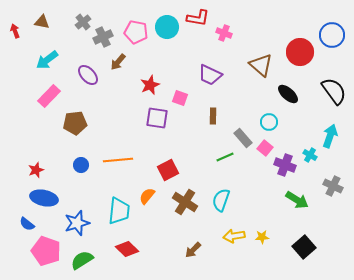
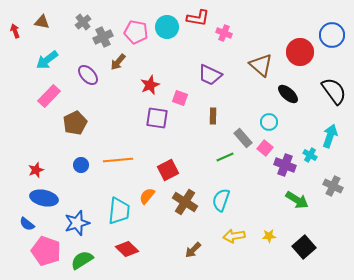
brown pentagon at (75, 123): rotated 20 degrees counterclockwise
yellow star at (262, 237): moved 7 px right, 1 px up
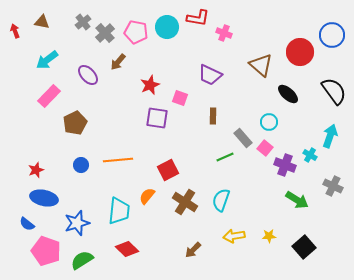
gray cross at (103, 37): moved 2 px right, 4 px up; rotated 18 degrees counterclockwise
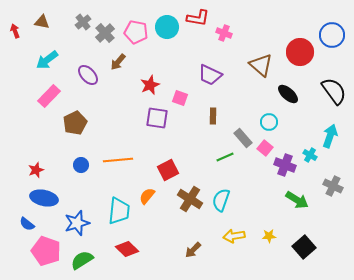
brown cross at (185, 202): moved 5 px right, 3 px up
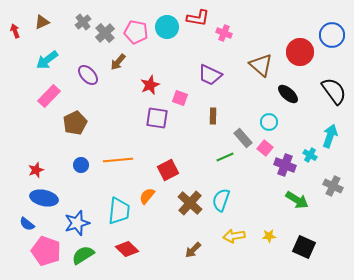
brown triangle at (42, 22): rotated 35 degrees counterclockwise
brown cross at (190, 199): moved 4 px down; rotated 10 degrees clockwise
black square at (304, 247): rotated 25 degrees counterclockwise
green semicircle at (82, 260): moved 1 px right, 5 px up
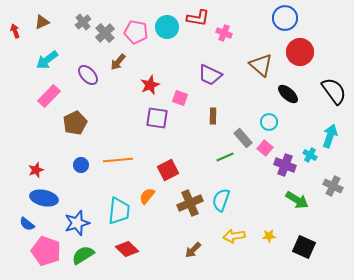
blue circle at (332, 35): moved 47 px left, 17 px up
brown cross at (190, 203): rotated 25 degrees clockwise
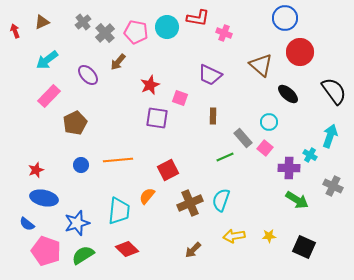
purple cross at (285, 165): moved 4 px right, 3 px down; rotated 20 degrees counterclockwise
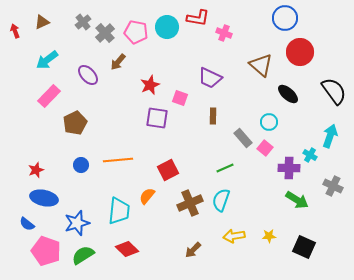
purple trapezoid at (210, 75): moved 3 px down
green line at (225, 157): moved 11 px down
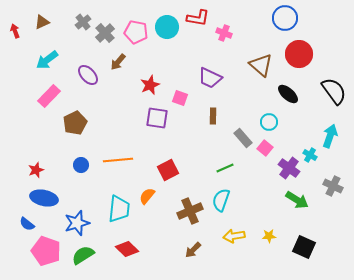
red circle at (300, 52): moved 1 px left, 2 px down
purple cross at (289, 168): rotated 35 degrees clockwise
brown cross at (190, 203): moved 8 px down
cyan trapezoid at (119, 211): moved 2 px up
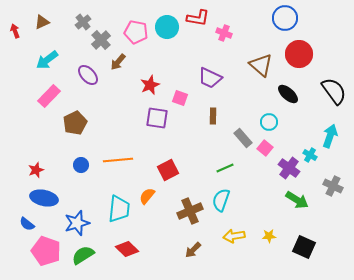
gray cross at (105, 33): moved 4 px left, 7 px down
